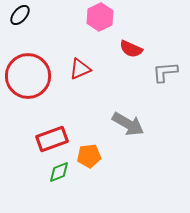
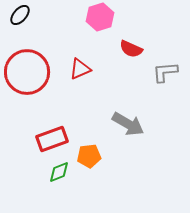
pink hexagon: rotated 8 degrees clockwise
red circle: moved 1 px left, 4 px up
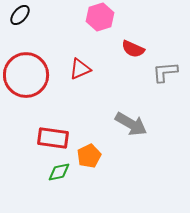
red semicircle: moved 2 px right
red circle: moved 1 px left, 3 px down
gray arrow: moved 3 px right
red rectangle: moved 1 px right, 1 px up; rotated 28 degrees clockwise
orange pentagon: rotated 20 degrees counterclockwise
green diamond: rotated 10 degrees clockwise
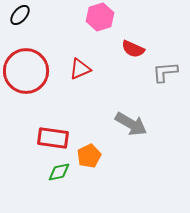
red circle: moved 4 px up
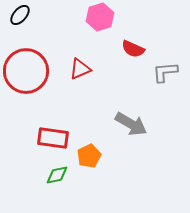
green diamond: moved 2 px left, 3 px down
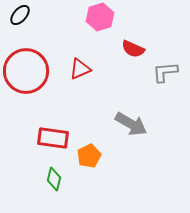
green diamond: moved 3 px left, 4 px down; rotated 65 degrees counterclockwise
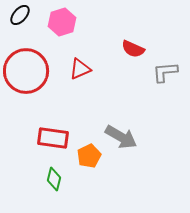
pink hexagon: moved 38 px left, 5 px down
gray arrow: moved 10 px left, 13 px down
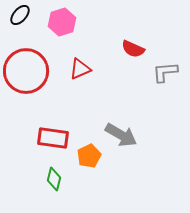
gray arrow: moved 2 px up
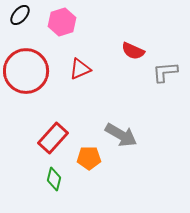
red semicircle: moved 2 px down
red rectangle: rotated 56 degrees counterclockwise
orange pentagon: moved 2 px down; rotated 25 degrees clockwise
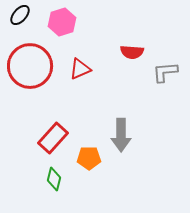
red semicircle: moved 1 px left, 1 px down; rotated 20 degrees counterclockwise
red circle: moved 4 px right, 5 px up
gray arrow: rotated 60 degrees clockwise
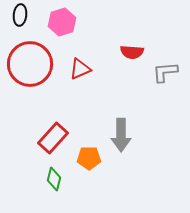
black ellipse: rotated 35 degrees counterclockwise
red circle: moved 2 px up
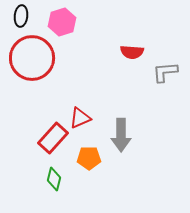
black ellipse: moved 1 px right, 1 px down
red circle: moved 2 px right, 6 px up
red triangle: moved 49 px down
